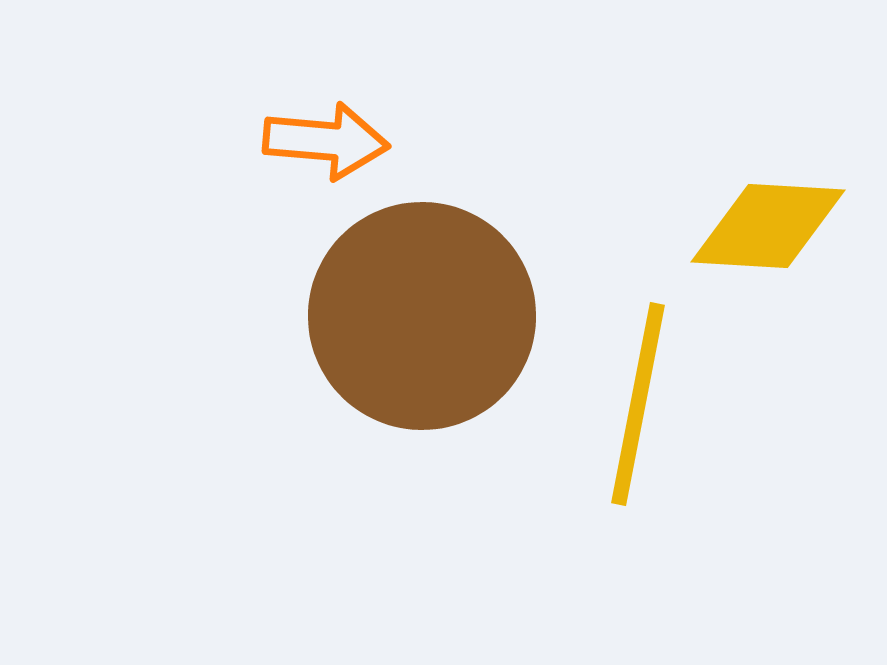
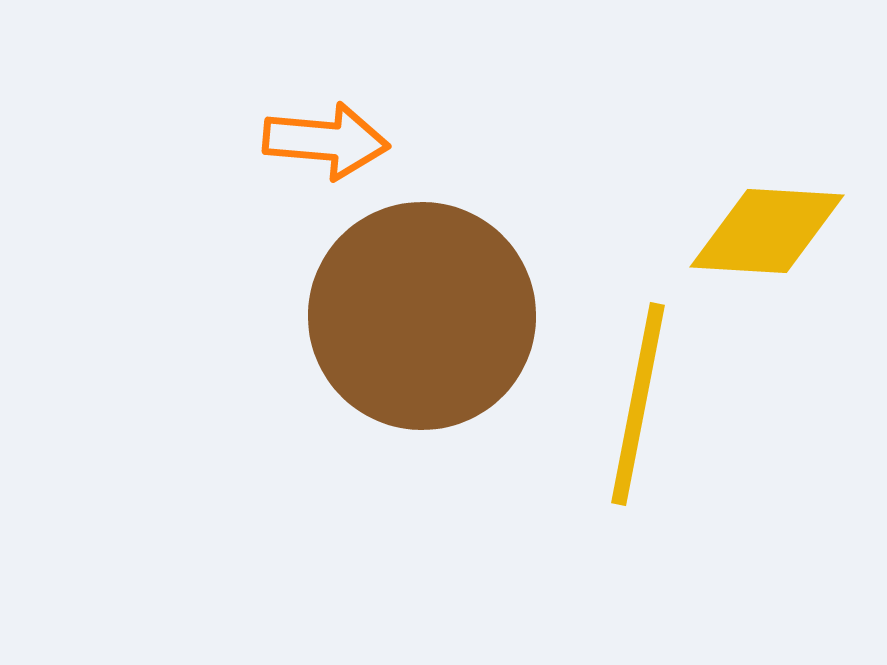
yellow diamond: moved 1 px left, 5 px down
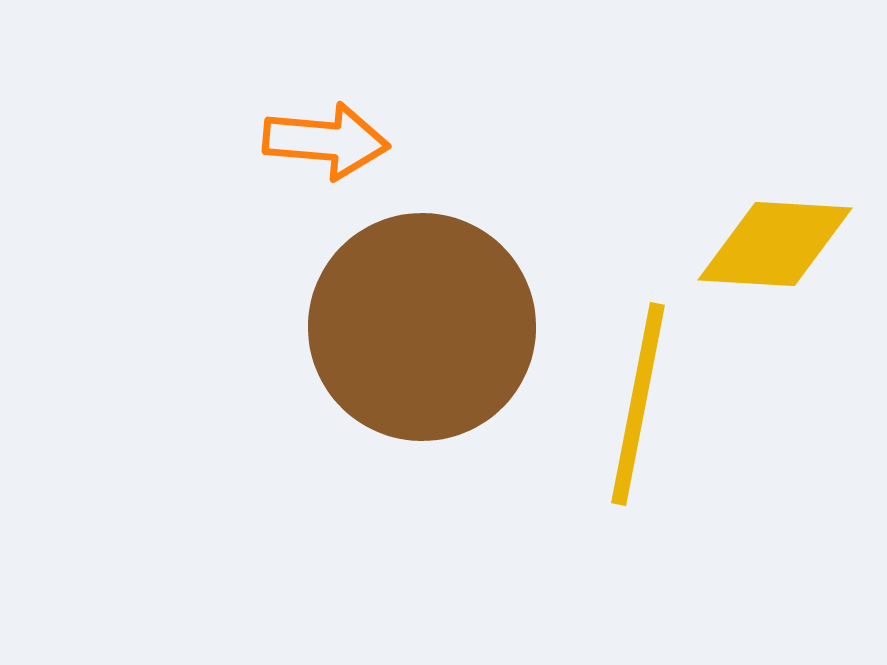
yellow diamond: moved 8 px right, 13 px down
brown circle: moved 11 px down
